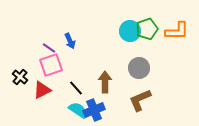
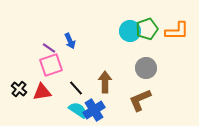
gray circle: moved 7 px right
black cross: moved 1 px left, 12 px down
red triangle: moved 2 px down; rotated 18 degrees clockwise
blue cross: rotated 10 degrees counterclockwise
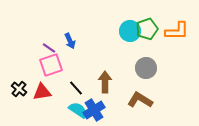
brown L-shape: rotated 55 degrees clockwise
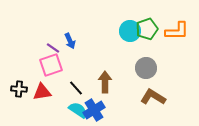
purple line: moved 4 px right
black cross: rotated 35 degrees counterclockwise
brown L-shape: moved 13 px right, 3 px up
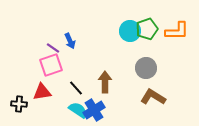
black cross: moved 15 px down
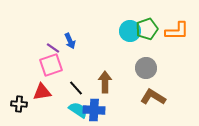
blue cross: rotated 35 degrees clockwise
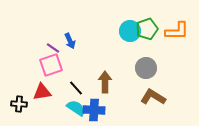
cyan semicircle: moved 2 px left, 2 px up
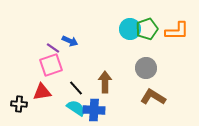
cyan circle: moved 2 px up
blue arrow: rotated 42 degrees counterclockwise
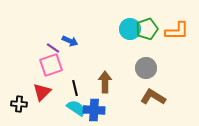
black line: moved 1 px left; rotated 28 degrees clockwise
red triangle: rotated 36 degrees counterclockwise
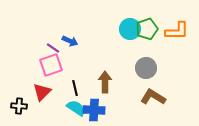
black cross: moved 2 px down
